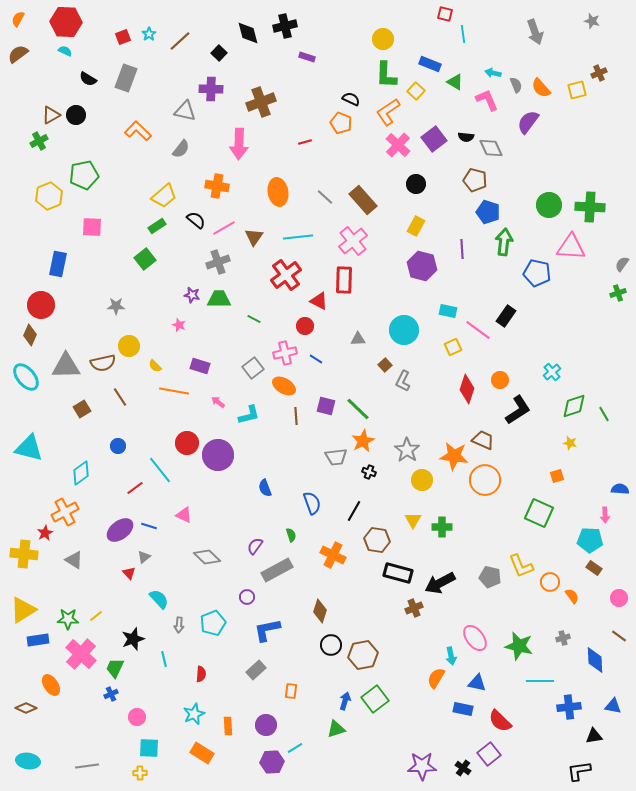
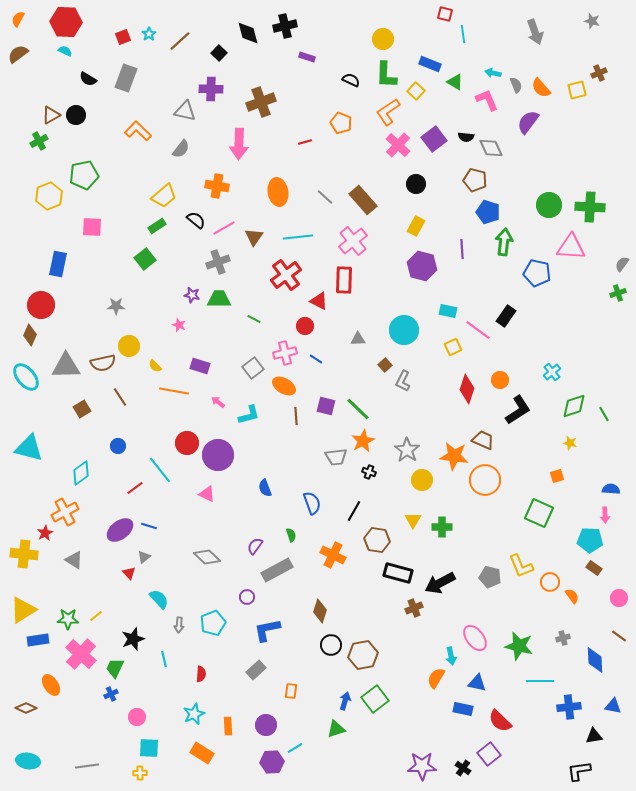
black semicircle at (351, 99): moved 19 px up
blue semicircle at (620, 489): moved 9 px left
pink triangle at (184, 515): moved 23 px right, 21 px up
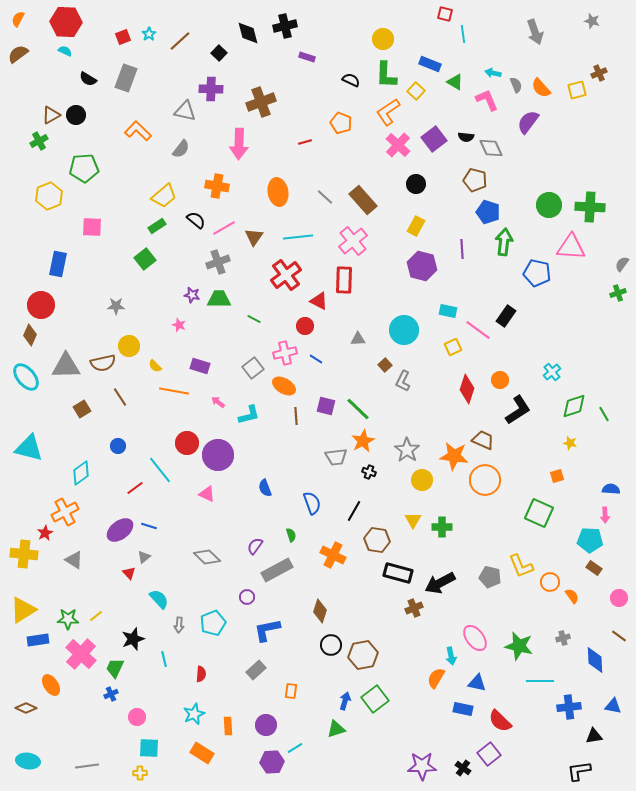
green pentagon at (84, 175): moved 7 px up; rotated 8 degrees clockwise
